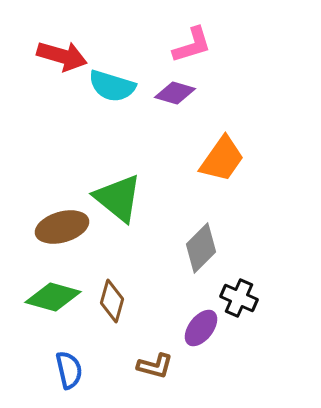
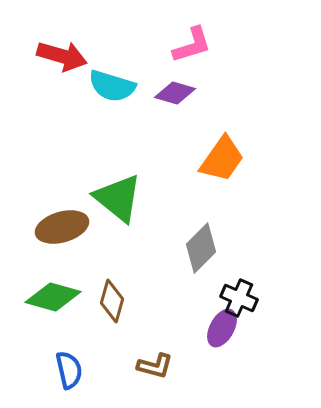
purple ellipse: moved 21 px right; rotated 9 degrees counterclockwise
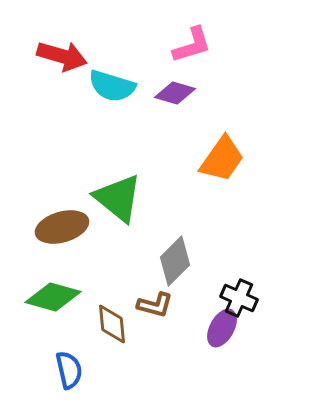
gray diamond: moved 26 px left, 13 px down
brown diamond: moved 23 px down; rotated 21 degrees counterclockwise
brown L-shape: moved 61 px up
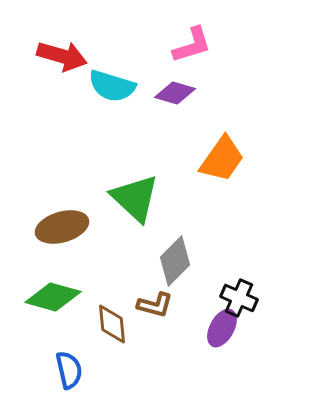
green triangle: moved 17 px right; rotated 4 degrees clockwise
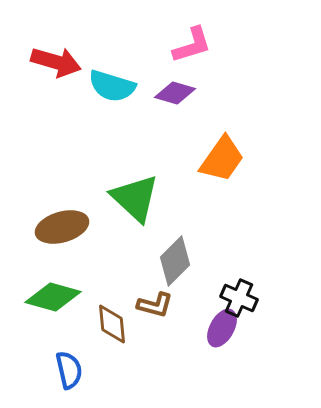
red arrow: moved 6 px left, 6 px down
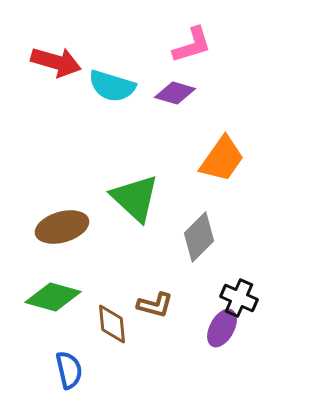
gray diamond: moved 24 px right, 24 px up
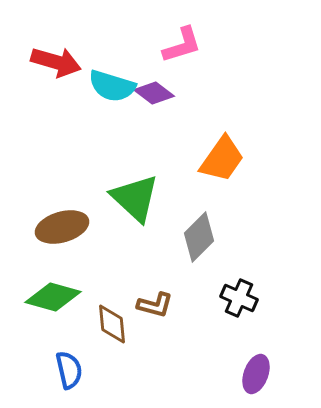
pink L-shape: moved 10 px left
purple diamond: moved 21 px left; rotated 21 degrees clockwise
purple ellipse: moved 34 px right, 46 px down; rotated 9 degrees counterclockwise
